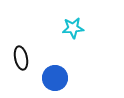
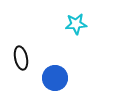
cyan star: moved 3 px right, 4 px up
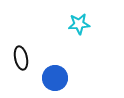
cyan star: moved 3 px right
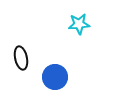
blue circle: moved 1 px up
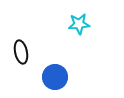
black ellipse: moved 6 px up
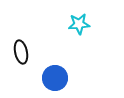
blue circle: moved 1 px down
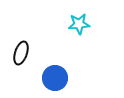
black ellipse: moved 1 px down; rotated 30 degrees clockwise
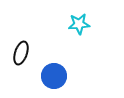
blue circle: moved 1 px left, 2 px up
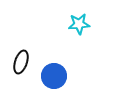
black ellipse: moved 9 px down
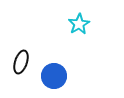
cyan star: rotated 25 degrees counterclockwise
